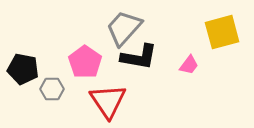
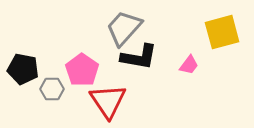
pink pentagon: moved 3 px left, 8 px down
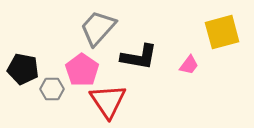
gray trapezoid: moved 26 px left
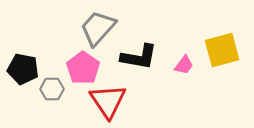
yellow square: moved 18 px down
pink trapezoid: moved 5 px left
pink pentagon: moved 1 px right, 2 px up
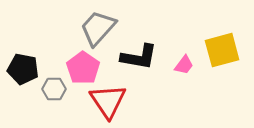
gray hexagon: moved 2 px right
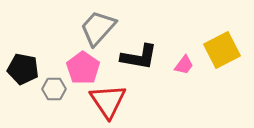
yellow square: rotated 12 degrees counterclockwise
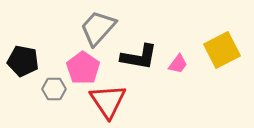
pink trapezoid: moved 6 px left, 1 px up
black pentagon: moved 8 px up
